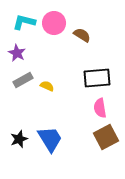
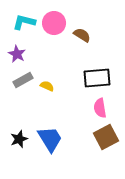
purple star: moved 1 px down
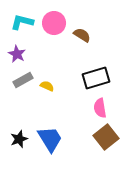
cyan L-shape: moved 2 px left
black rectangle: moved 1 px left; rotated 12 degrees counterclockwise
brown square: rotated 10 degrees counterclockwise
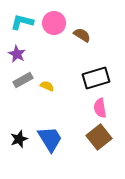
brown square: moved 7 px left
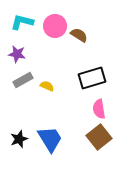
pink circle: moved 1 px right, 3 px down
brown semicircle: moved 3 px left
purple star: rotated 18 degrees counterclockwise
black rectangle: moved 4 px left
pink semicircle: moved 1 px left, 1 px down
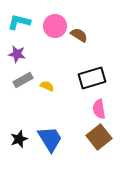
cyan L-shape: moved 3 px left
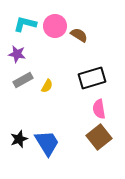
cyan L-shape: moved 6 px right, 2 px down
yellow semicircle: rotated 96 degrees clockwise
blue trapezoid: moved 3 px left, 4 px down
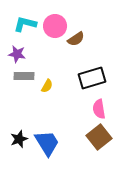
brown semicircle: moved 3 px left, 4 px down; rotated 114 degrees clockwise
gray rectangle: moved 1 px right, 4 px up; rotated 30 degrees clockwise
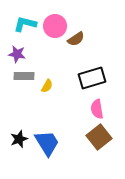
pink semicircle: moved 2 px left
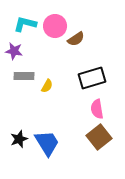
purple star: moved 3 px left, 3 px up
